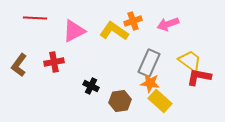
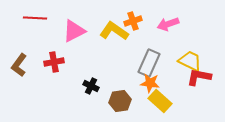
yellow trapezoid: rotated 10 degrees counterclockwise
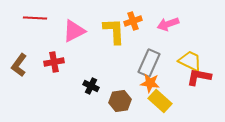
yellow L-shape: rotated 52 degrees clockwise
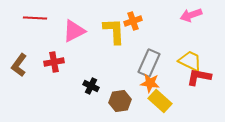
pink arrow: moved 23 px right, 9 px up
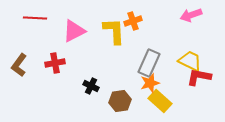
red cross: moved 1 px right, 1 px down
orange star: rotated 24 degrees counterclockwise
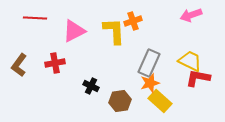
red L-shape: moved 1 px left, 1 px down
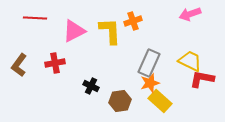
pink arrow: moved 1 px left, 1 px up
yellow L-shape: moved 4 px left
red L-shape: moved 4 px right, 1 px down
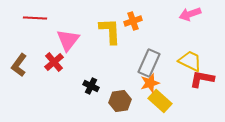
pink triangle: moved 6 px left, 9 px down; rotated 25 degrees counterclockwise
red cross: moved 1 px left, 1 px up; rotated 30 degrees counterclockwise
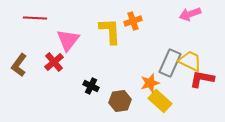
gray rectangle: moved 21 px right
